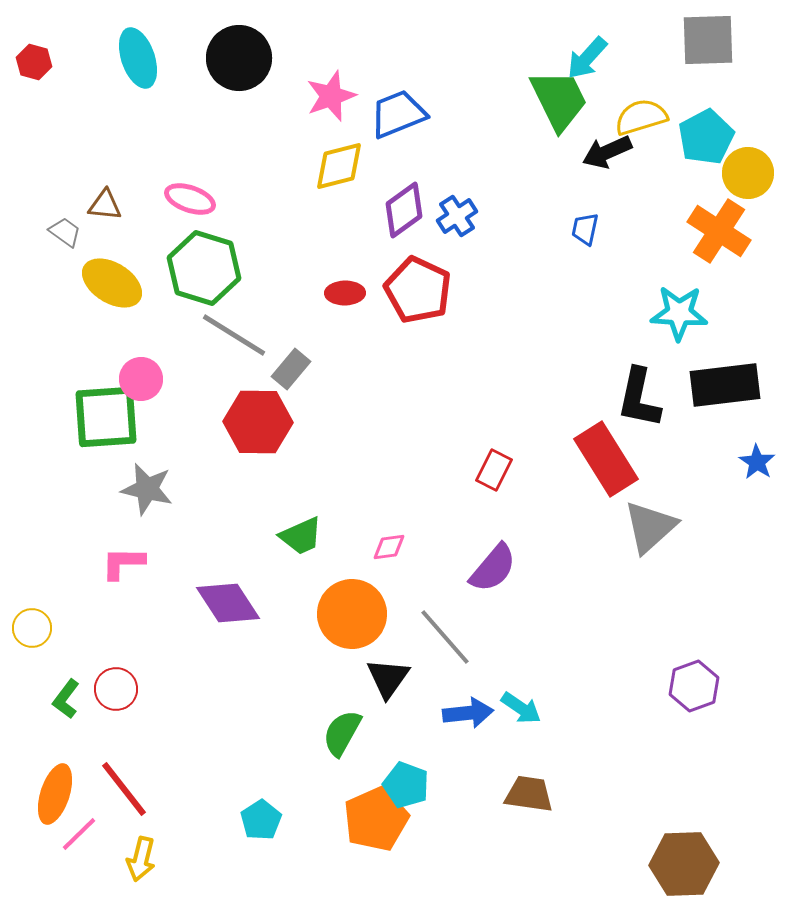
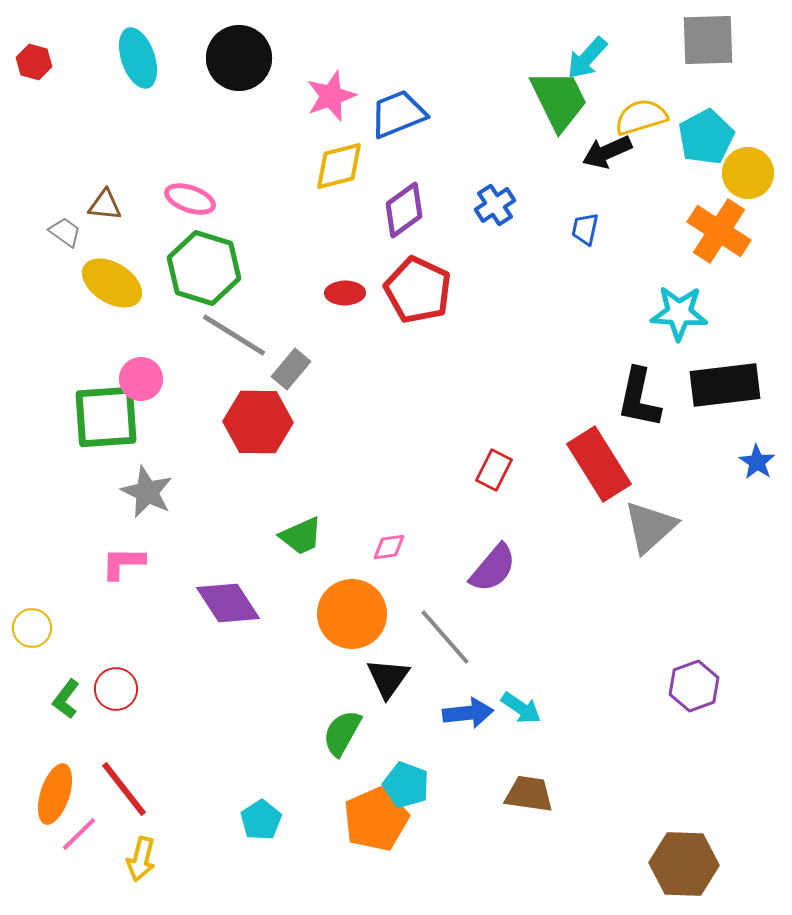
blue cross at (457, 216): moved 38 px right, 11 px up
red rectangle at (606, 459): moved 7 px left, 5 px down
gray star at (147, 489): moved 3 px down; rotated 12 degrees clockwise
brown hexagon at (684, 864): rotated 4 degrees clockwise
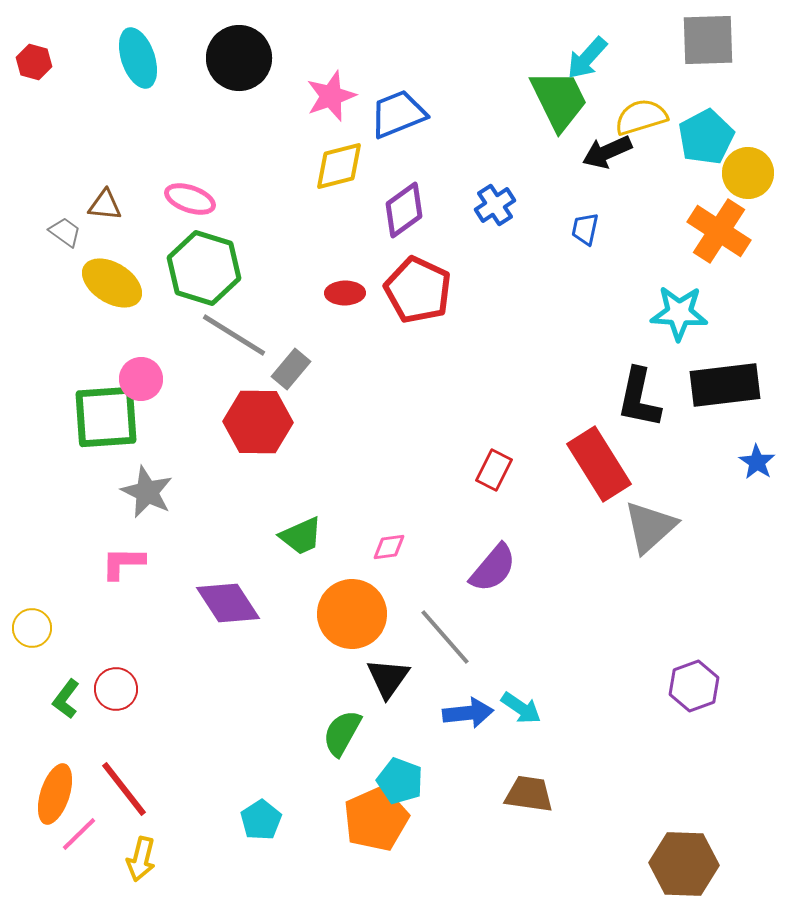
cyan pentagon at (406, 785): moved 6 px left, 4 px up
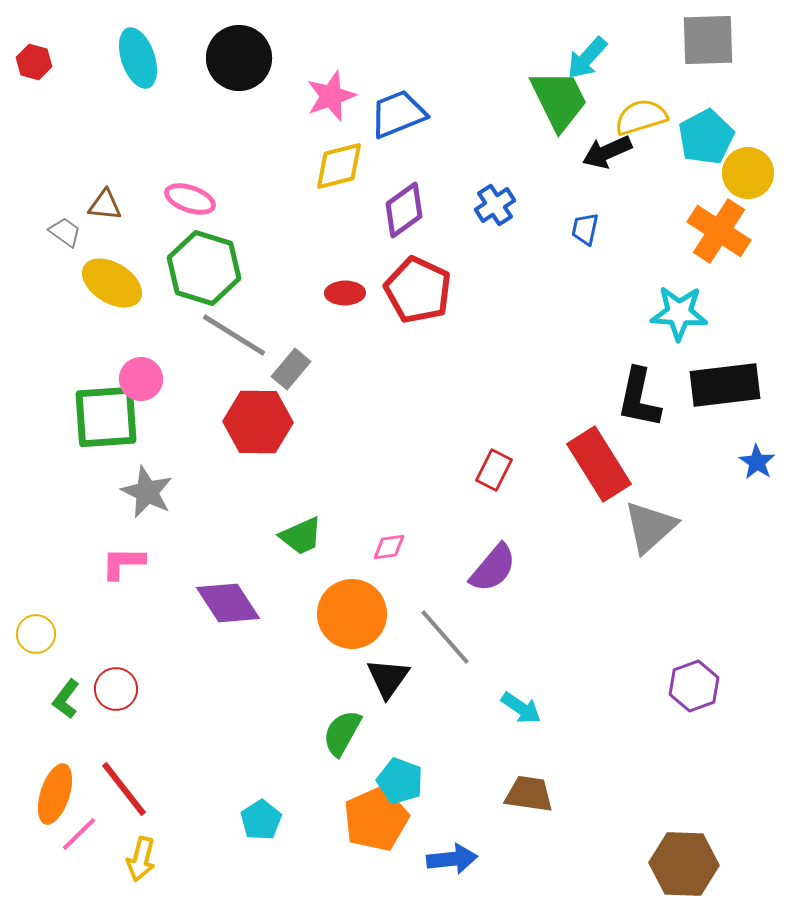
yellow circle at (32, 628): moved 4 px right, 6 px down
blue arrow at (468, 713): moved 16 px left, 146 px down
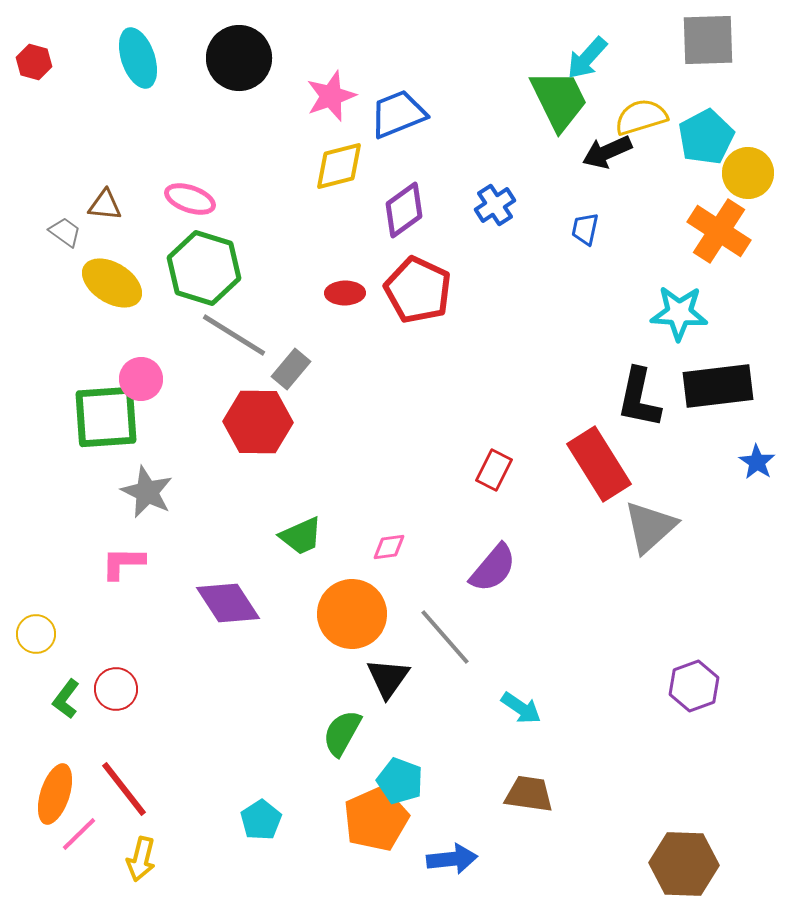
black rectangle at (725, 385): moved 7 px left, 1 px down
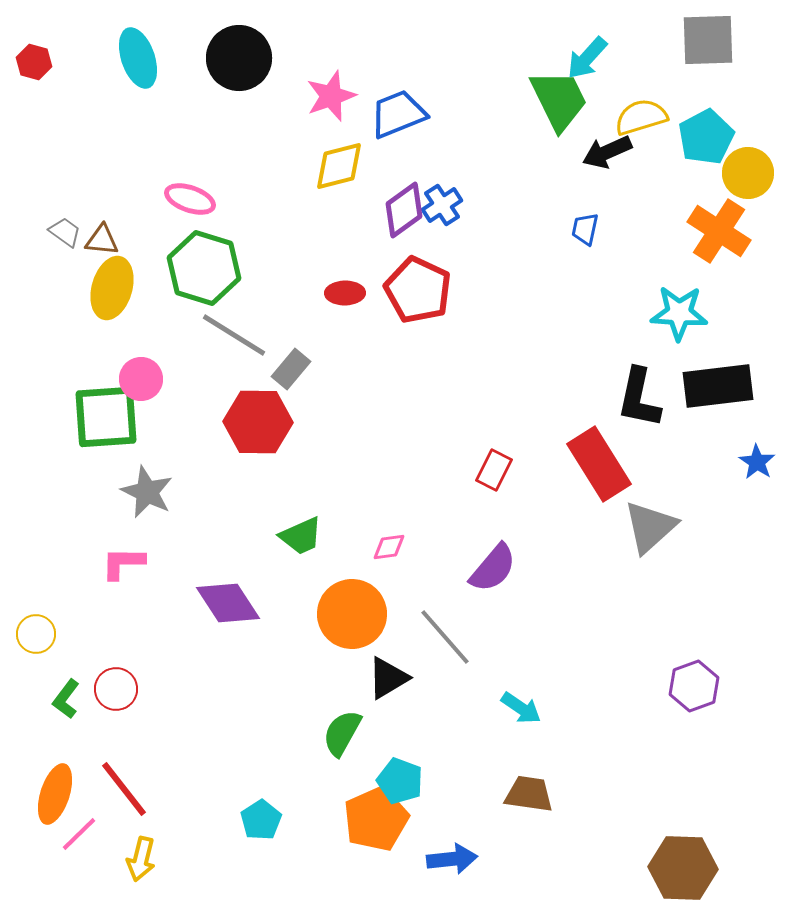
brown triangle at (105, 205): moved 3 px left, 35 px down
blue cross at (495, 205): moved 53 px left
yellow ellipse at (112, 283): moved 5 px down; rotated 74 degrees clockwise
black triangle at (388, 678): rotated 24 degrees clockwise
brown hexagon at (684, 864): moved 1 px left, 4 px down
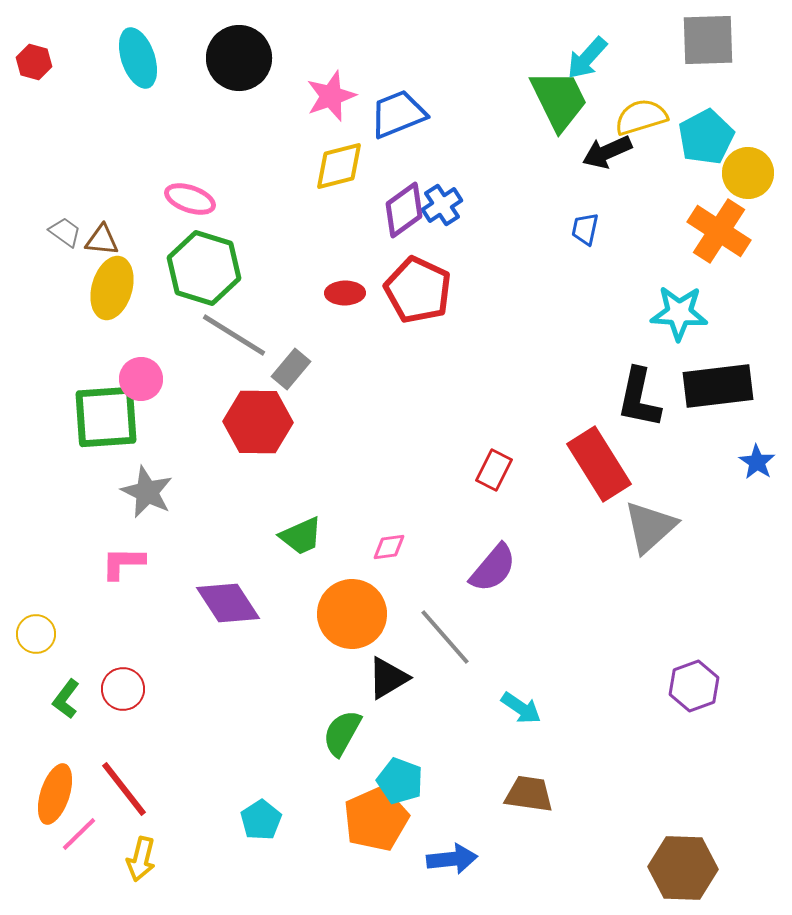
red circle at (116, 689): moved 7 px right
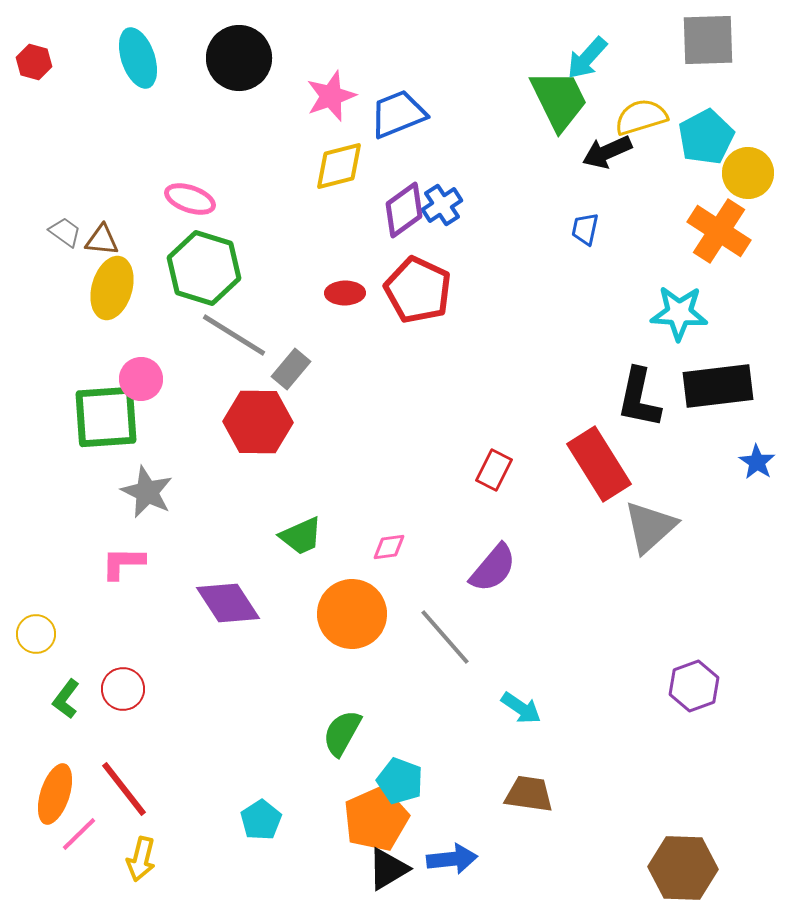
black triangle at (388, 678): moved 191 px down
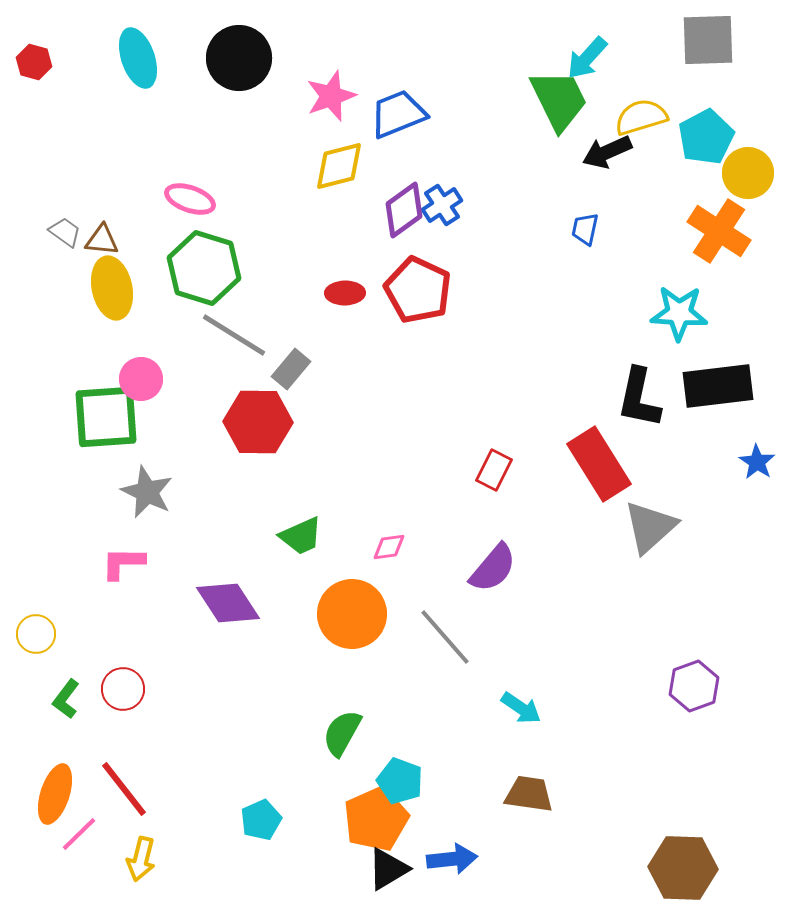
yellow ellipse at (112, 288): rotated 28 degrees counterclockwise
cyan pentagon at (261, 820): rotated 9 degrees clockwise
